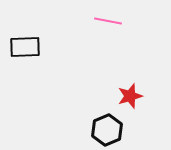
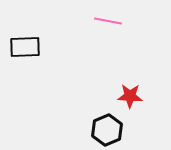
red star: rotated 20 degrees clockwise
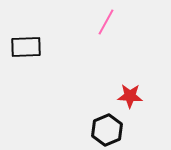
pink line: moved 2 px left, 1 px down; rotated 72 degrees counterclockwise
black rectangle: moved 1 px right
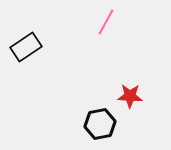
black rectangle: rotated 32 degrees counterclockwise
black hexagon: moved 7 px left, 6 px up; rotated 12 degrees clockwise
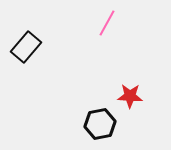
pink line: moved 1 px right, 1 px down
black rectangle: rotated 16 degrees counterclockwise
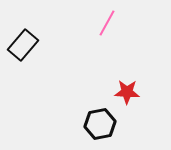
black rectangle: moved 3 px left, 2 px up
red star: moved 3 px left, 4 px up
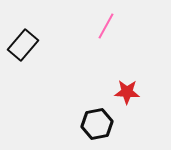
pink line: moved 1 px left, 3 px down
black hexagon: moved 3 px left
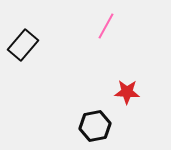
black hexagon: moved 2 px left, 2 px down
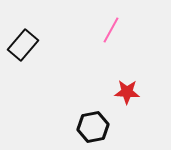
pink line: moved 5 px right, 4 px down
black hexagon: moved 2 px left, 1 px down
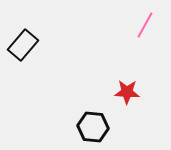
pink line: moved 34 px right, 5 px up
black hexagon: rotated 16 degrees clockwise
